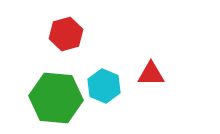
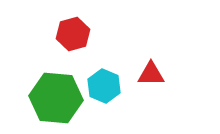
red hexagon: moved 7 px right
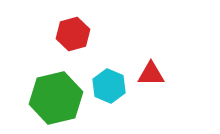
cyan hexagon: moved 5 px right
green hexagon: rotated 18 degrees counterclockwise
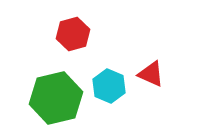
red triangle: rotated 24 degrees clockwise
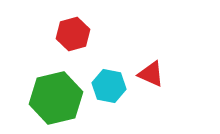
cyan hexagon: rotated 12 degrees counterclockwise
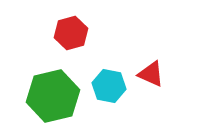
red hexagon: moved 2 px left, 1 px up
green hexagon: moved 3 px left, 2 px up
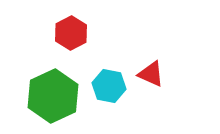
red hexagon: rotated 12 degrees counterclockwise
green hexagon: rotated 12 degrees counterclockwise
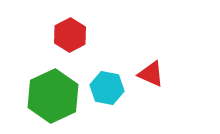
red hexagon: moved 1 px left, 2 px down
cyan hexagon: moved 2 px left, 2 px down
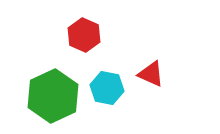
red hexagon: moved 14 px right; rotated 8 degrees counterclockwise
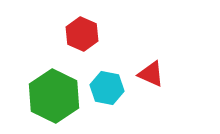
red hexagon: moved 2 px left, 1 px up
green hexagon: moved 1 px right; rotated 9 degrees counterclockwise
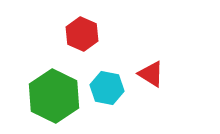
red triangle: rotated 8 degrees clockwise
